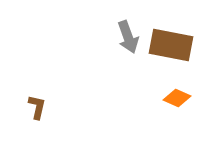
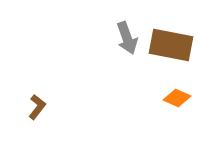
gray arrow: moved 1 px left, 1 px down
brown L-shape: rotated 25 degrees clockwise
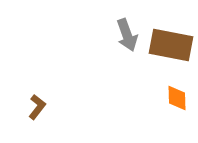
gray arrow: moved 3 px up
orange diamond: rotated 64 degrees clockwise
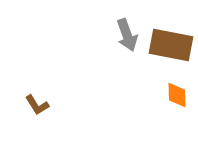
orange diamond: moved 3 px up
brown L-shape: moved 2 px up; rotated 110 degrees clockwise
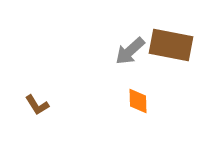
gray arrow: moved 3 px right, 16 px down; rotated 68 degrees clockwise
orange diamond: moved 39 px left, 6 px down
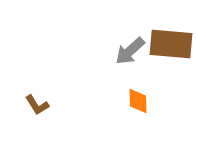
brown rectangle: moved 1 px up; rotated 6 degrees counterclockwise
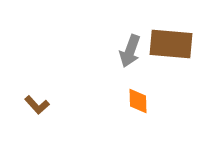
gray arrow: rotated 28 degrees counterclockwise
brown L-shape: rotated 10 degrees counterclockwise
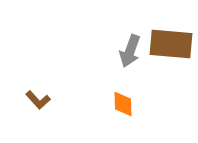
orange diamond: moved 15 px left, 3 px down
brown L-shape: moved 1 px right, 5 px up
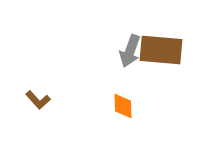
brown rectangle: moved 10 px left, 6 px down
orange diamond: moved 2 px down
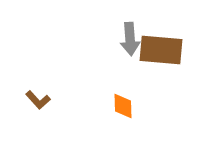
gray arrow: moved 12 px up; rotated 24 degrees counterclockwise
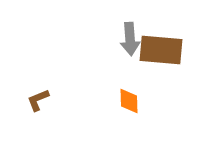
brown L-shape: rotated 110 degrees clockwise
orange diamond: moved 6 px right, 5 px up
